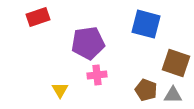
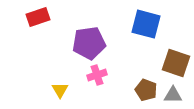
purple pentagon: moved 1 px right
pink cross: rotated 12 degrees counterclockwise
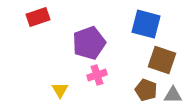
purple pentagon: rotated 12 degrees counterclockwise
brown square: moved 14 px left, 3 px up
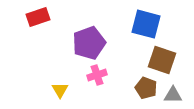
brown pentagon: moved 2 px up
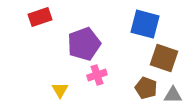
red rectangle: moved 2 px right
blue square: moved 1 px left
purple pentagon: moved 5 px left, 1 px down
brown square: moved 2 px right, 2 px up
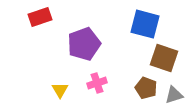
pink cross: moved 8 px down
gray triangle: moved 1 px right; rotated 18 degrees counterclockwise
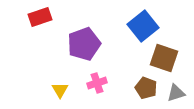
blue square: moved 2 px left, 2 px down; rotated 36 degrees clockwise
gray triangle: moved 2 px right, 2 px up
